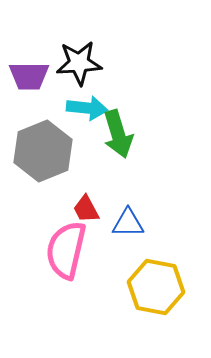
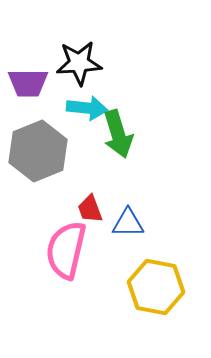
purple trapezoid: moved 1 px left, 7 px down
gray hexagon: moved 5 px left
red trapezoid: moved 4 px right; rotated 8 degrees clockwise
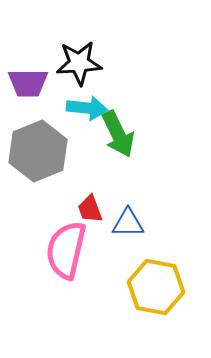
green arrow: rotated 9 degrees counterclockwise
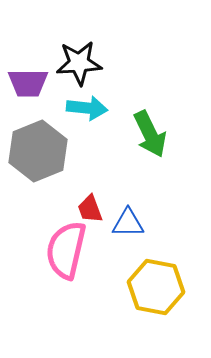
green arrow: moved 32 px right
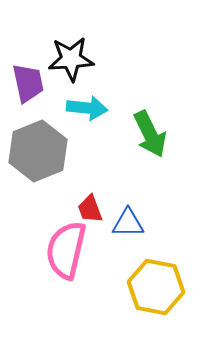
black star: moved 8 px left, 4 px up
purple trapezoid: rotated 102 degrees counterclockwise
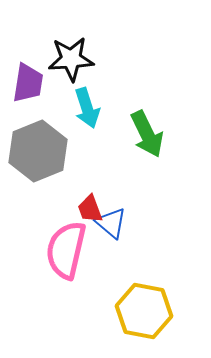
purple trapezoid: rotated 21 degrees clockwise
cyan arrow: rotated 66 degrees clockwise
green arrow: moved 3 px left
blue triangle: moved 17 px left; rotated 40 degrees clockwise
yellow hexagon: moved 12 px left, 24 px down
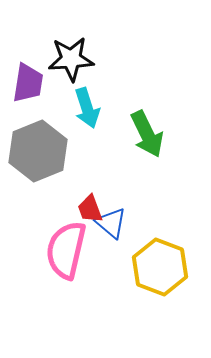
yellow hexagon: moved 16 px right, 44 px up; rotated 10 degrees clockwise
